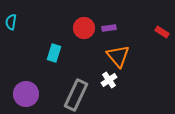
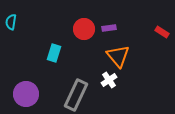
red circle: moved 1 px down
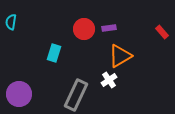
red rectangle: rotated 16 degrees clockwise
orange triangle: moved 2 px right; rotated 40 degrees clockwise
purple circle: moved 7 px left
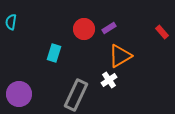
purple rectangle: rotated 24 degrees counterclockwise
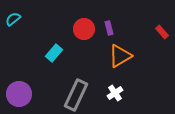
cyan semicircle: moved 2 px right, 3 px up; rotated 42 degrees clockwise
purple rectangle: rotated 72 degrees counterclockwise
cyan rectangle: rotated 24 degrees clockwise
white cross: moved 6 px right, 13 px down
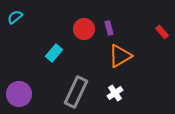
cyan semicircle: moved 2 px right, 2 px up
gray rectangle: moved 3 px up
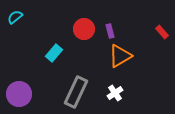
purple rectangle: moved 1 px right, 3 px down
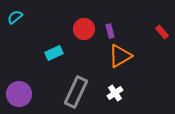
cyan rectangle: rotated 24 degrees clockwise
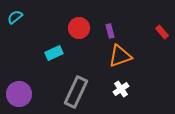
red circle: moved 5 px left, 1 px up
orange triangle: rotated 10 degrees clockwise
white cross: moved 6 px right, 4 px up
